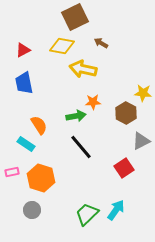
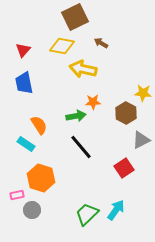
red triangle: rotated 21 degrees counterclockwise
gray triangle: moved 1 px up
pink rectangle: moved 5 px right, 23 px down
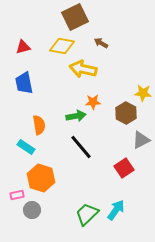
red triangle: moved 3 px up; rotated 35 degrees clockwise
orange semicircle: rotated 24 degrees clockwise
cyan rectangle: moved 3 px down
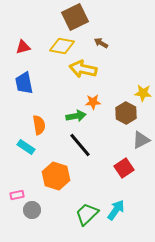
black line: moved 1 px left, 2 px up
orange hexagon: moved 15 px right, 2 px up
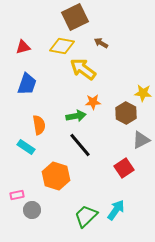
yellow arrow: rotated 24 degrees clockwise
blue trapezoid: moved 3 px right, 1 px down; rotated 150 degrees counterclockwise
green trapezoid: moved 1 px left, 2 px down
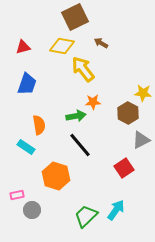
yellow arrow: rotated 16 degrees clockwise
brown hexagon: moved 2 px right
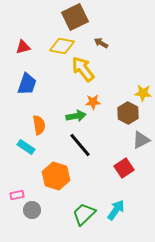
green trapezoid: moved 2 px left, 2 px up
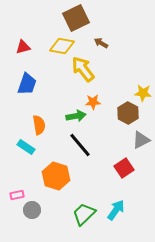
brown square: moved 1 px right, 1 px down
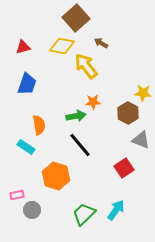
brown square: rotated 16 degrees counterclockwise
yellow arrow: moved 3 px right, 3 px up
gray triangle: rotated 48 degrees clockwise
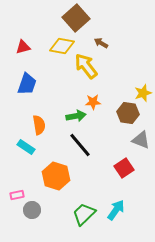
yellow star: rotated 24 degrees counterclockwise
brown hexagon: rotated 20 degrees counterclockwise
